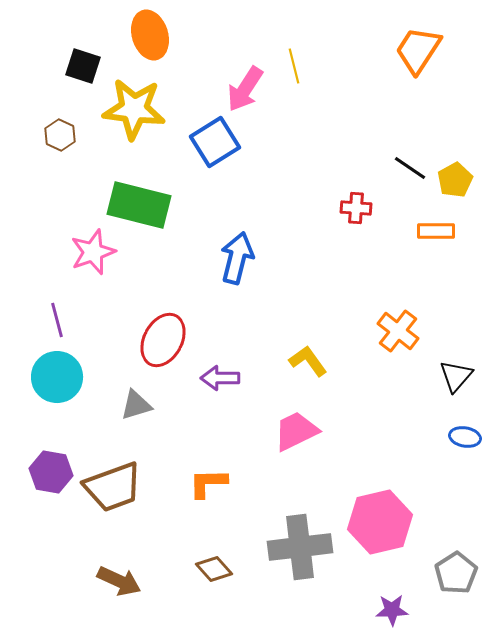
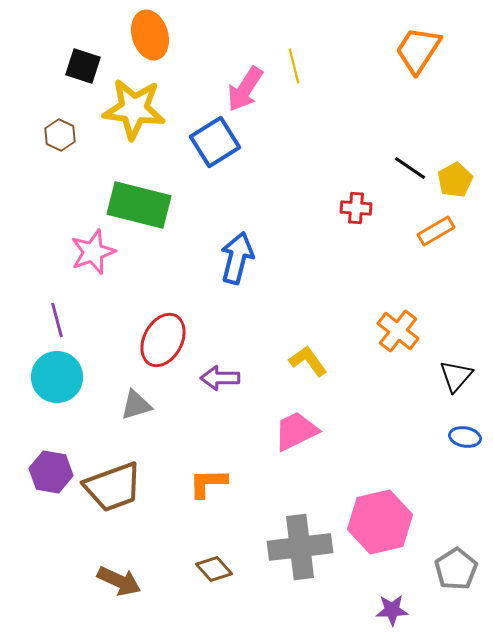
orange rectangle: rotated 30 degrees counterclockwise
gray pentagon: moved 4 px up
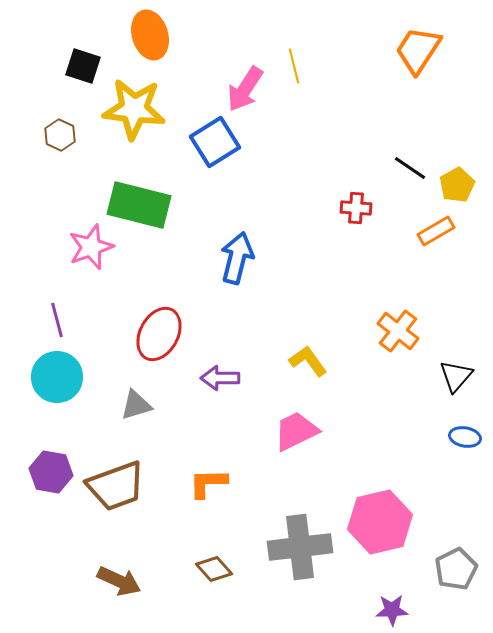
yellow pentagon: moved 2 px right, 5 px down
pink star: moved 2 px left, 5 px up
red ellipse: moved 4 px left, 6 px up
brown trapezoid: moved 3 px right, 1 px up
gray pentagon: rotated 6 degrees clockwise
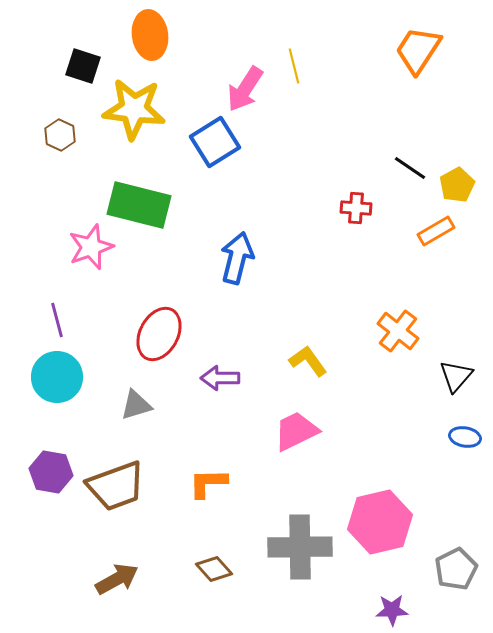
orange ellipse: rotated 9 degrees clockwise
gray cross: rotated 6 degrees clockwise
brown arrow: moved 2 px left, 2 px up; rotated 54 degrees counterclockwise
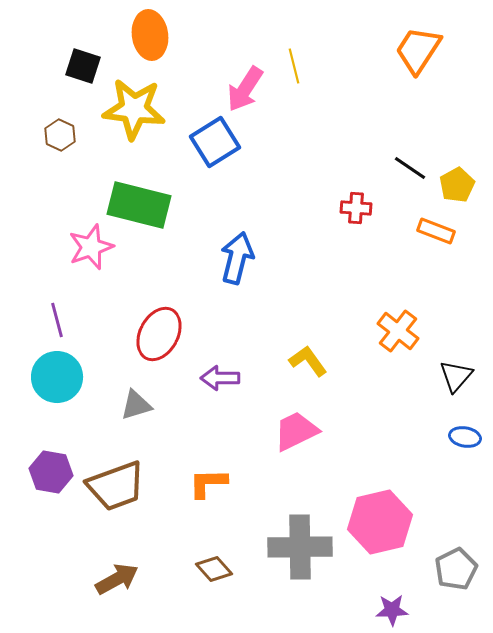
orange rectangle: rotated 51 degrees clockwise
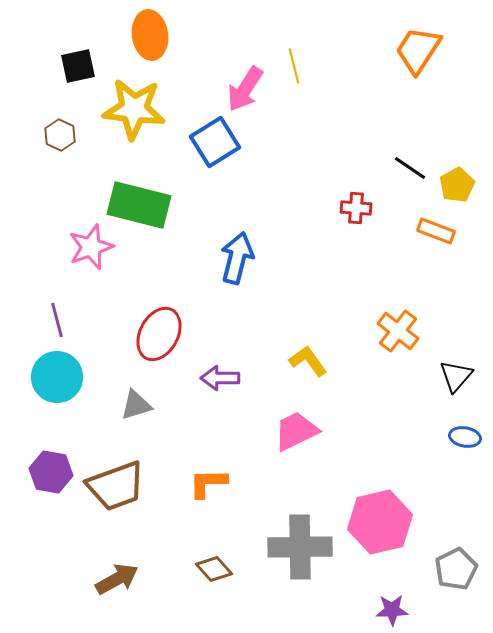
black square: moved 5 px left; rotated 30 degrees counterclockwise
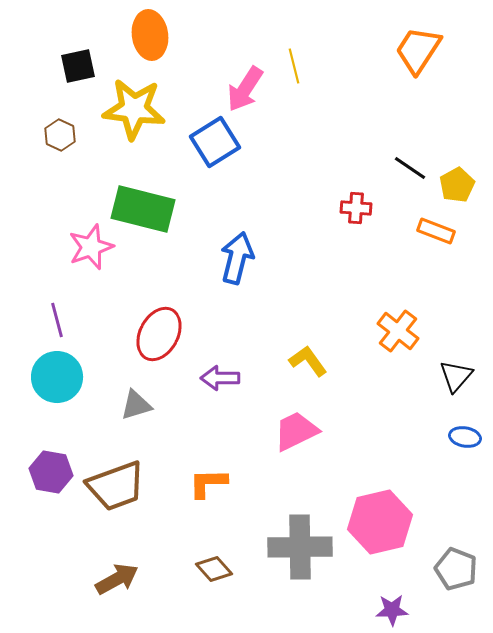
green rectangle: moved 4 px right, 4 px down
gray pentagon: rotated 24 degrees counterclockwise
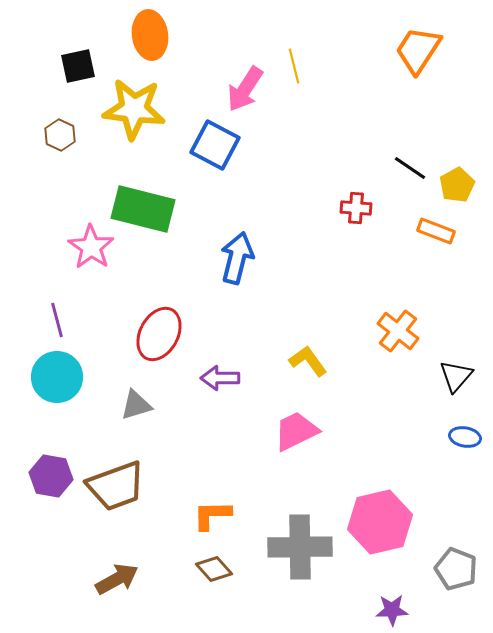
blue square: moved 3 px down; rotated 30 degrees counterclockwise
pink star: rotated 18 degrees counterclockwise
purple hexagon: moved 4 px down
orange L-shape: moved 4 px right, 32 px down
